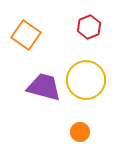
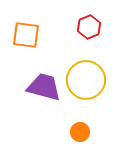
orange square: rotated 28 degrees counterclockwise
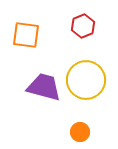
red hexagon: moved 6 px left, 1 px up
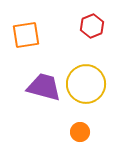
red hexagon: moved 9 px right
orange square: rotated 16 degrees counterclockwise
yellow circle: moved 4 px down
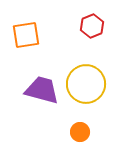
purple trapezoid: moved 2 px left, 3 px down
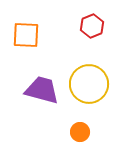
orange square: rotated 12 degrees clockwise
yellow circle: moved 3 px right
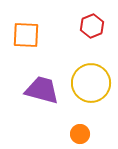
yellow circle: moved 2 px right, 1 px up
orange circle: moved 2 px down
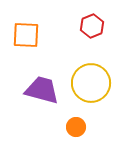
orange circle: moved 4 px left, 7 px up
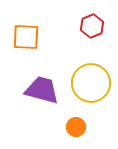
orange square: moved 2 px down
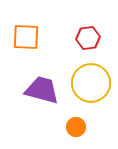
red hexagon: moved 4 px left, 12 px down; rotated 15 degrees clockwise
